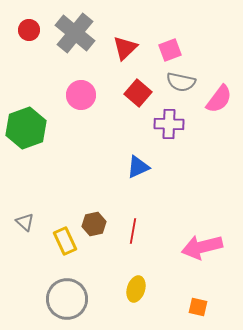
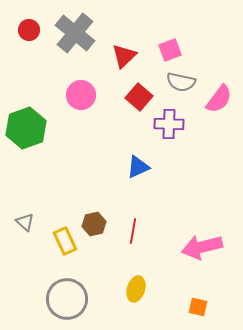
red triangle: moved 1 px left, 8 px down
red square: moved 1 px right, 4 px down
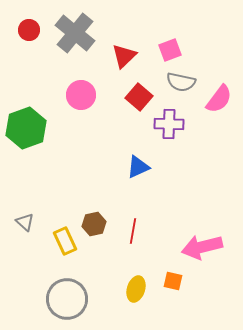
orange square: moved 25 px left, 26 px up
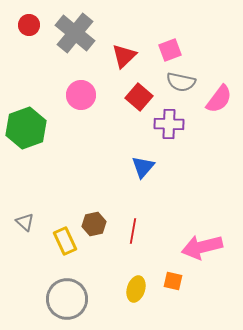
red circle: moved 5 px up
blue triangle: moved 5 px right; rotated 25 degrees counterclockwise
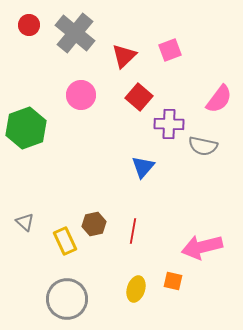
gray semicircle: moved 22 px right, 64 px down
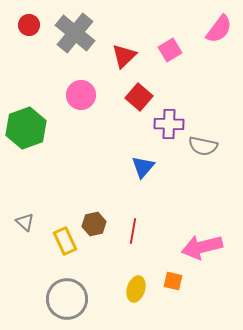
pink square: rotated 10 degrees counterclockwise
pink semicircle: moved 70 px up
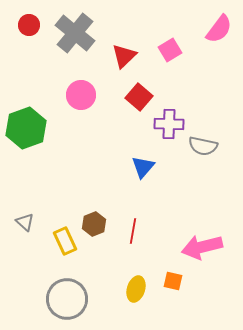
brown hexagon: rotated 10 degrees counterclockwise
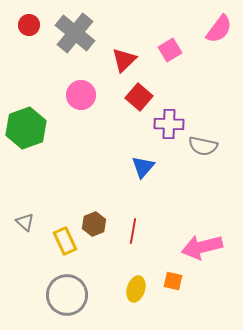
red triangle: moved 4 px down
gray circle: moved 4 px up
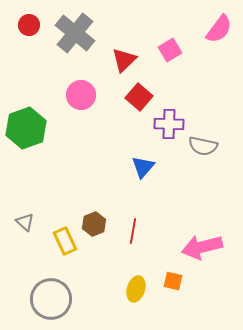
gray circle: moved 16 px left, 4 px down
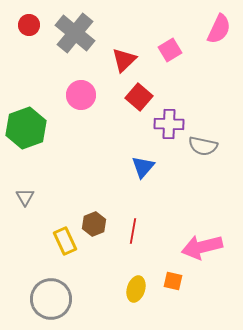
pink semicircle: rotated 12 degrees counterclockwise
gray triangle: moved 25 px up; rotated 18 degrees clockwise
